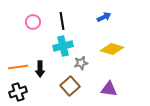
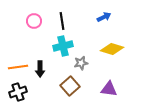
pink circle: moved 1 px right, 1 px up
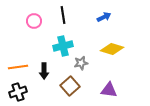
black line: moved 1 px right, 6 px up
black arrow: moved 4 px right, 2 px down
purple triangle: moved 1 px down
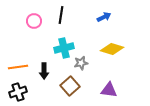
black line: moved 2 px left; rotated 18 degrees clockwise
cyan cross: moved 1 px right, 2 px down
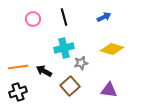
black line: moved 3 px right, 2 px down; rotated 24 degrees counterclockwise
pink circle: moved 1 px left, 2 px up
black arrow: rotated 119 degrees clockwise
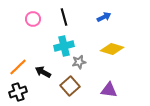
cyan cross: moved 2 px up
gray star: moved 2 px left, 1 px up
orange line: rotated 36 degrees counterclockwise
black arrow: moved 1 px left, 1 px down
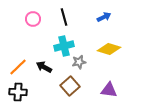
yellow diamond: moved 3 px left
black arrow: moved 1 px right, 5 px up
black cross: rotated 24 degrees clockwise
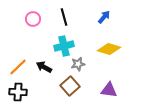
blue arrow: rotated 24 degrees counterclockwise
gray star: moved 1 px left, 2 px down
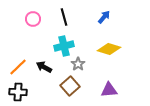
gray star: rotated 24 degrees counterclockwise
purple triangle: rotated 12 degrees counterclockwise
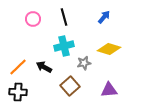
gray star: moved 6 px right, 1 px up; rotated 24 degrees clockwise
